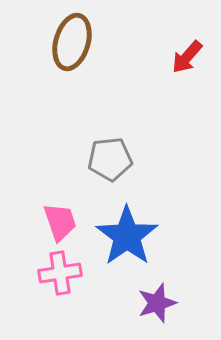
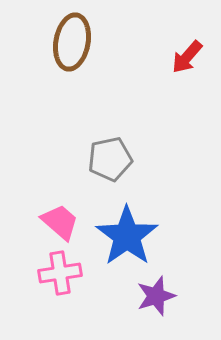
brown ellipse: rotated 6 degrees counterclockwise
gray pentagon: rotated 6 degrees counterclockwise
pink trapezoid: rotated 30 degrees counterclockwise
purple star: moved 1 px left, 7 px up
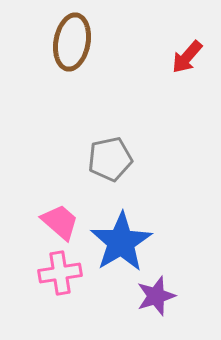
blue star: moved 6 px left, 6 px down; rotated 4 degrees clockwise
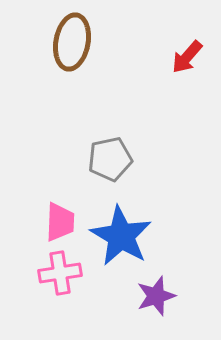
pink trapezoid: rotated 51 degrees clockwise
blue star: moved 6 px up; rotated 10 degrees counterclockwise
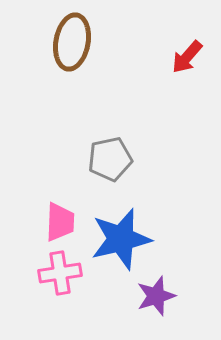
blue star: moved 3 px down; rotated 28 degrees clockwise
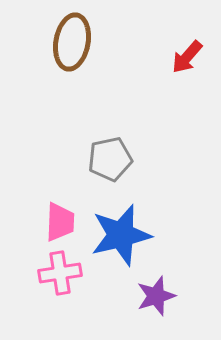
blue star: moved 4 px up
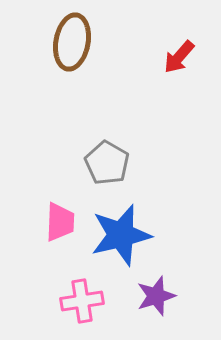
red arrow: moved 8 px left
gray pentagon: moved 3 px left, 4 px down; rotated 30 degrees counterclockwise
pink cross: moved 22 px right, 28 px down
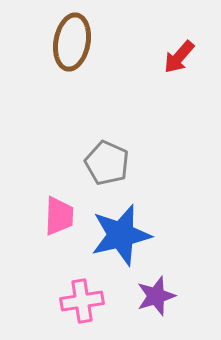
gray pentagon: rotated 6 degrees counterclockwise
pink trapezoid: moved 1 px left, 6 px up
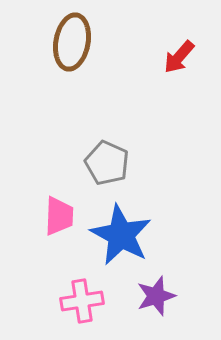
blue star: rotated 30 degrees counterclockwise
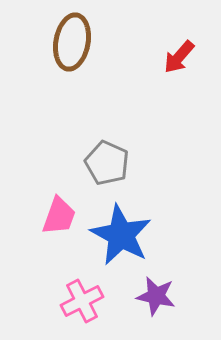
pink trapezoid: rotated 18 degrees clockwise
purple star: rotated 30 degrees clockwise
pink cross: rotated 18 degrees counterclockwise
